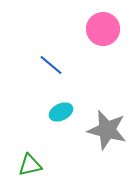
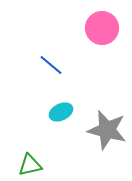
pink circle: moved 1 px left, 1 px up
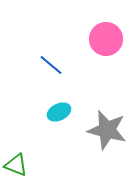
pink circle: moved 4 px right, 11 px down
cyan ellipse: moved 2 px left
green triangle: moved 14 px left; rotated 35 degrees clockwise
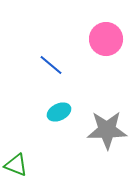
gray star: rotated 15 degrees counterclockwise
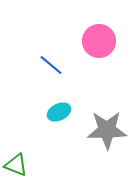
pink circle: moved 7 px left, 2 px down
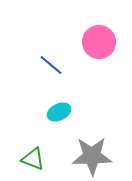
pink circle: moved 1 px down
gray star: moved 15 px left, 26 px down
green triangle: moved 17 px right, 6 px up
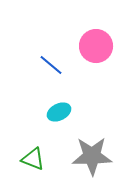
pink circle: moved 3 px left, 4 px down
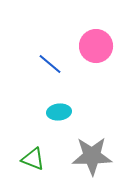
blue line: moved 1 px left, 1 px up
cyan ellipse: rotated 20 degrees clockwise
